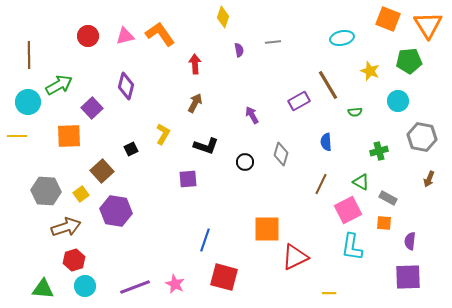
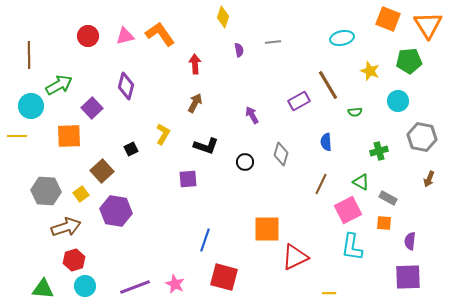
cyan circle at (28, 102): moved 3 px right, 4 px down
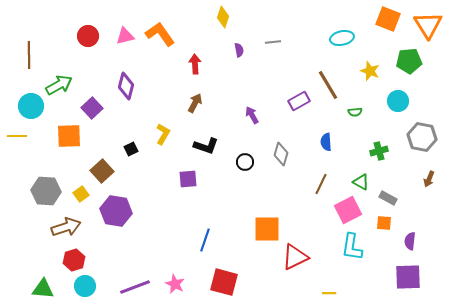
red square at (224, 277): moved 5 px down
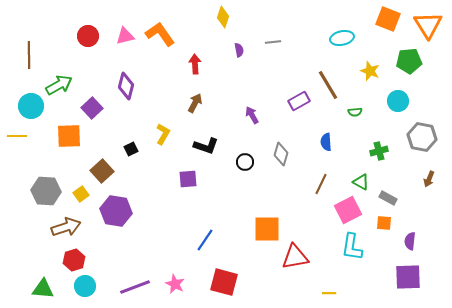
blue line at (205, 240): rotated 15 degrees clockwise
red triangle at (295, 257): rotated 16 degrees clockwise
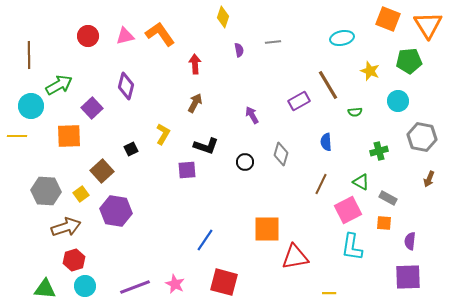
purple square at (188, 179): moved 1 px left, 9 px up
green triangle at (43, 289): moved 2 px right
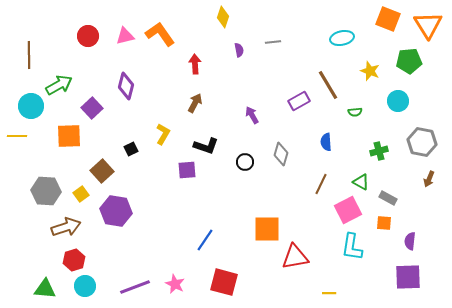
gray hexagon at (422, 137): moved 5 px down
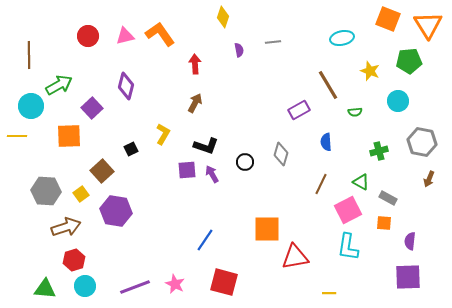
purple rectangle at (299, 101): moved 9 px down
purple arrow at (252, 115): moved 40 px left, 59 px down
cyan L-shape at (352, 247): moved 4 px left
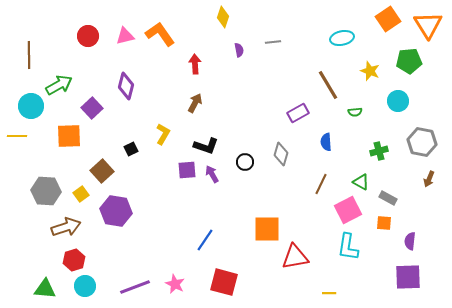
orange square at (388, 19): rotated 35 degrees clockwise
purple rectangle at (299, 110): moved 1 px left, 3 px down
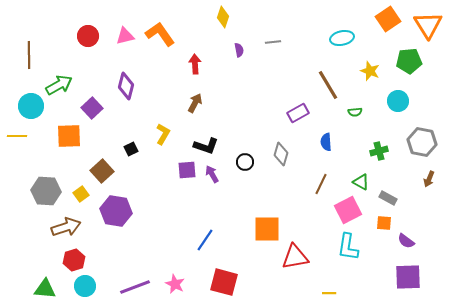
purple semicircle at (410, 241): moved 4 px left; rotated 60 degrees counterclockwise
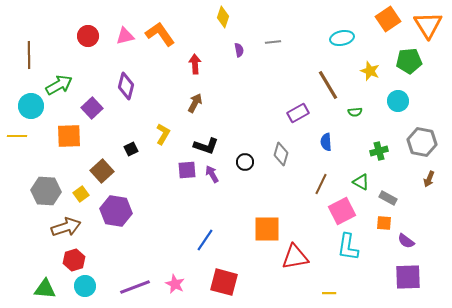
pink square at (348, 210): moved 6 px left, 1 px down
